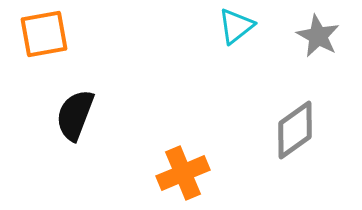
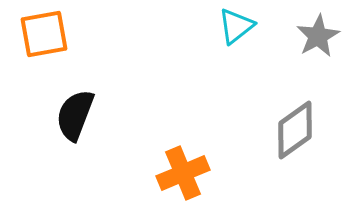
gray star: rotated 15 degrees clockwise
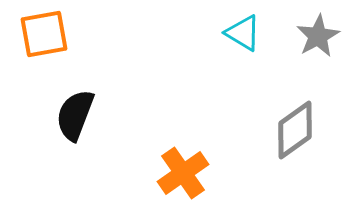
cyan triangle: moved 7 px right, 7 px down; rotated 51 degrees counterclockwise
orange cross: rotated 12 degrees counterclockwise
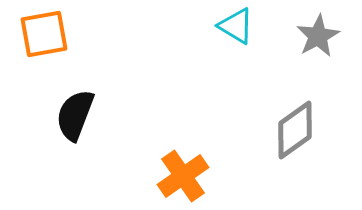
cyan triangle: moved 7 px left, 7 px up
orange cross: moved 3 px down
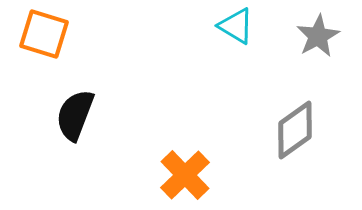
orange square: rotated 27 degrees clockwise
orange cross: moved 2 px right, 1 px up; rotated 9 degrees counterclockwise
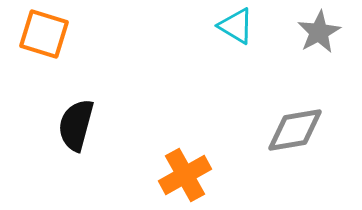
gray star: moved 1 px right, 4 px up
black semicircle: moved 1 px right, 10 px down; rotated 6 degrees counterclockwise
gray diamond: rotated 26 degrees clockwise
orange cross: rotated 15 degrees clockwise
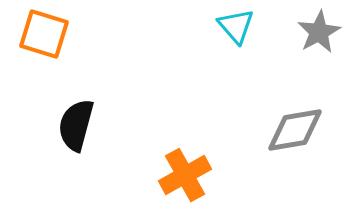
cyan triangle: rotated 18 degrees clockwise
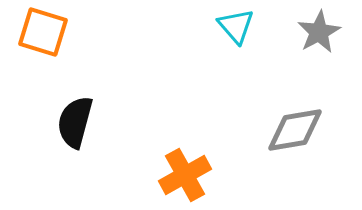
orange square: moved 1 px left, 2 px up
black semicircle: moved 1 px left, 3 px up
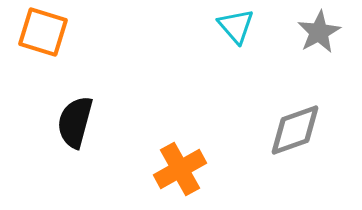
gray diamond: rotated 10 degrees counterclockwise
orange cross: moved 5 px left, 6 px up
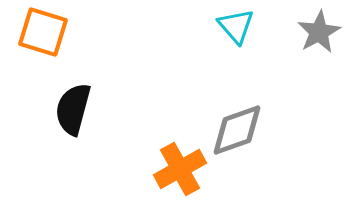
black semicircle: moved 2 px left, 13 px up
gray diamond: moved 58 px left
